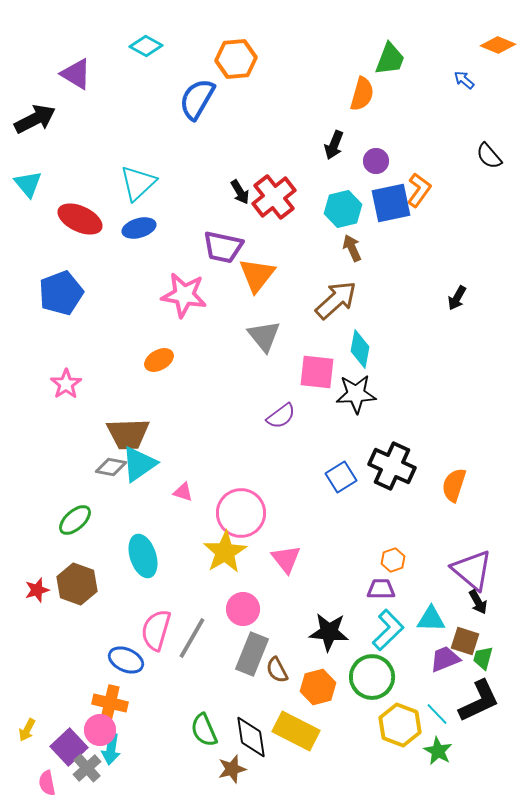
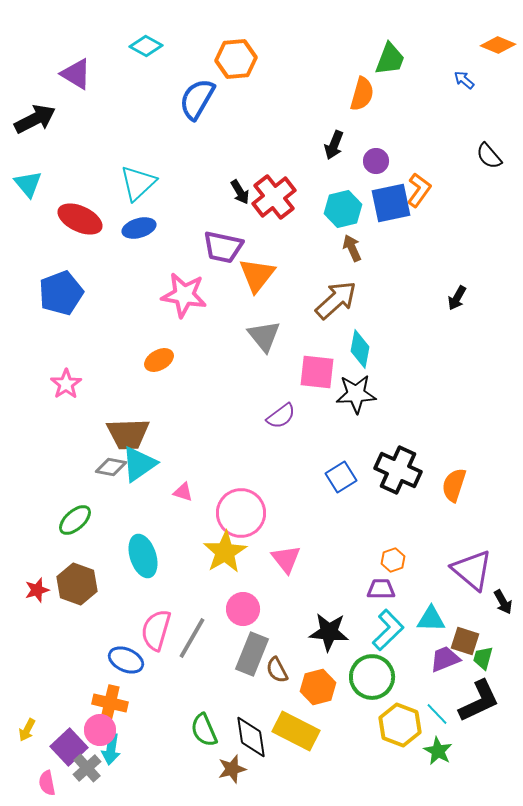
black cross at (392, 466): moved 6 px right, 4 px down
black arrow at (478, 602): moved 25 px right
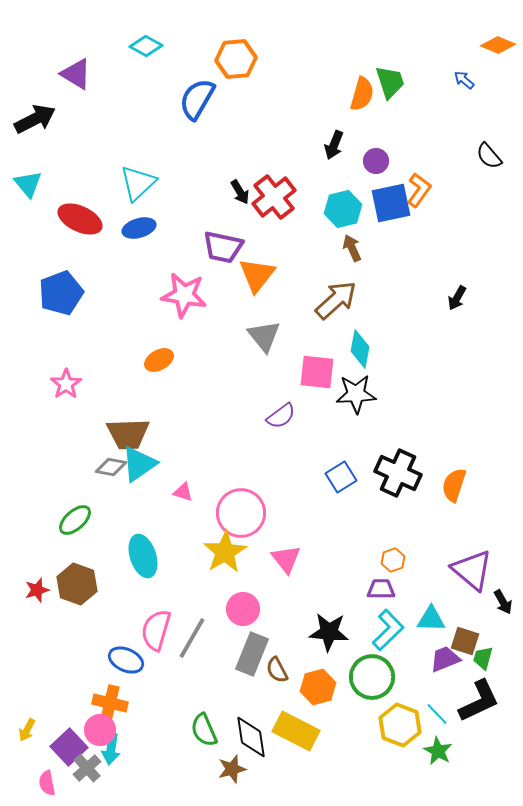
green trapezoid at (390, 59): moved 23 px down; rotated 39 degrees counterclockwise
black cross at (398, 470): moved 3 px down
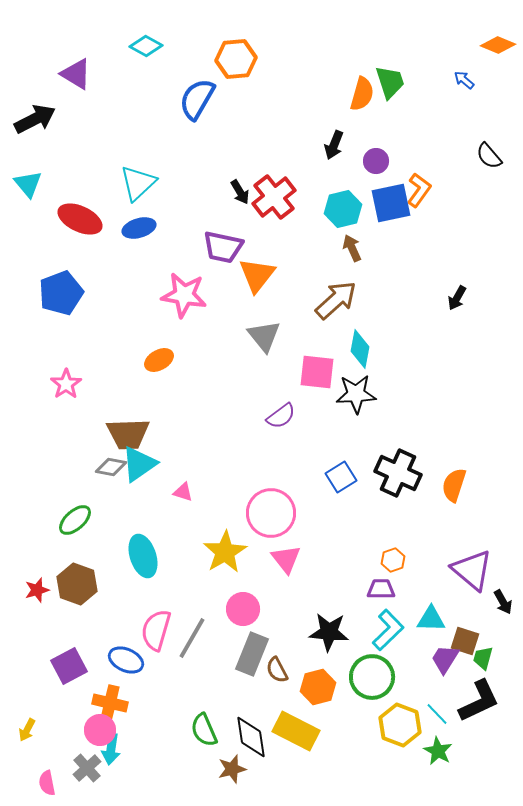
pink circle at (241, 513): moved 30 px right
purple trapezoid at (445, 659): rotated 36 degrees counterclockwise
purple square at (69, 747): moved 81 px up; rotated 15 degrees clockwise
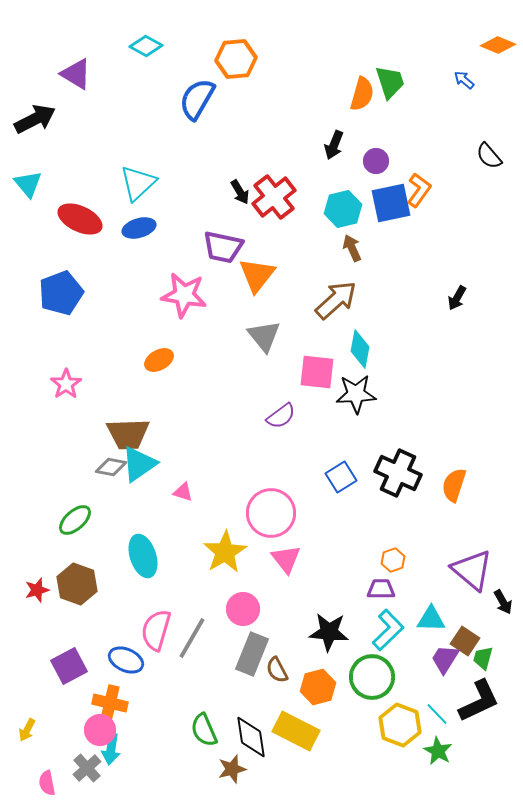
brown square at (465, 641): rotated 16 degrees clockwise
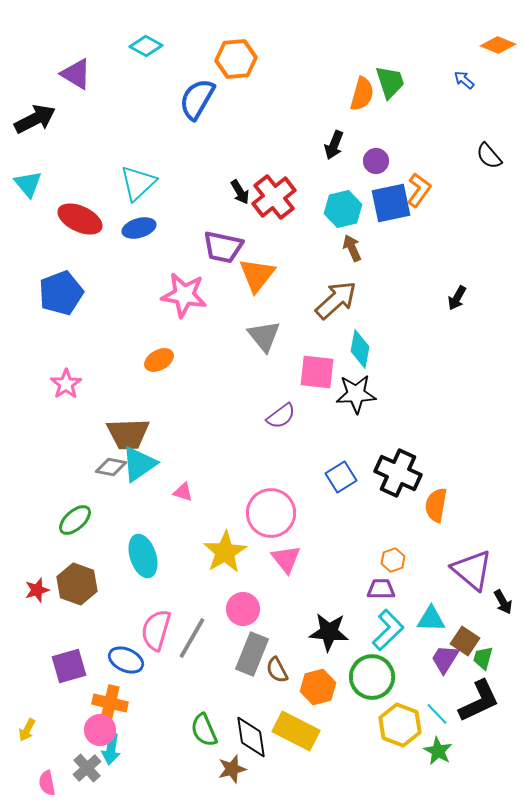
orange semicircle at (454, 485): moved 18 px left, 20 px down; rotated 8 degrees counterclockwise
purple square at (69, 666): rotated 12 degrees clockwise
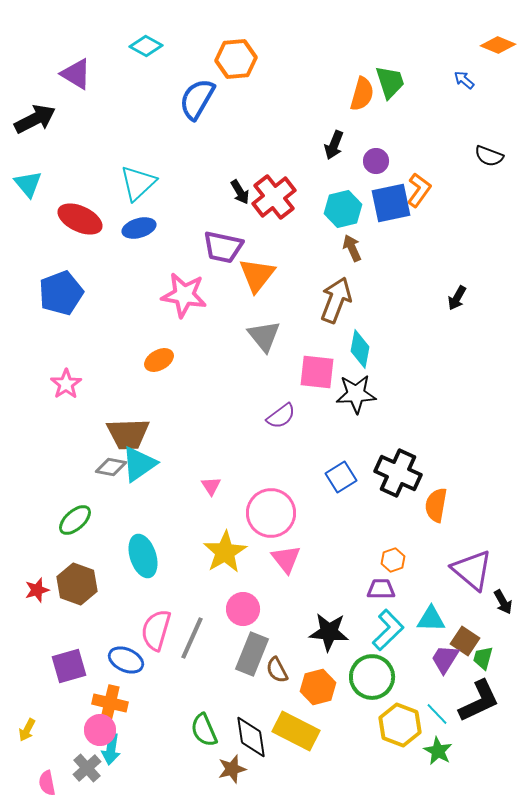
black semicircle at (489, 156): rotated 28 degrees counterclockwise
brown arrow at (336, 300): rotated 27 degrees counterclockwise
pink triangle at (183, 492): moved 28 px right, 6 px up; rotated 40 degrees clockwise
gray line at (192, 638): rotated 6 degrees counterclockwise
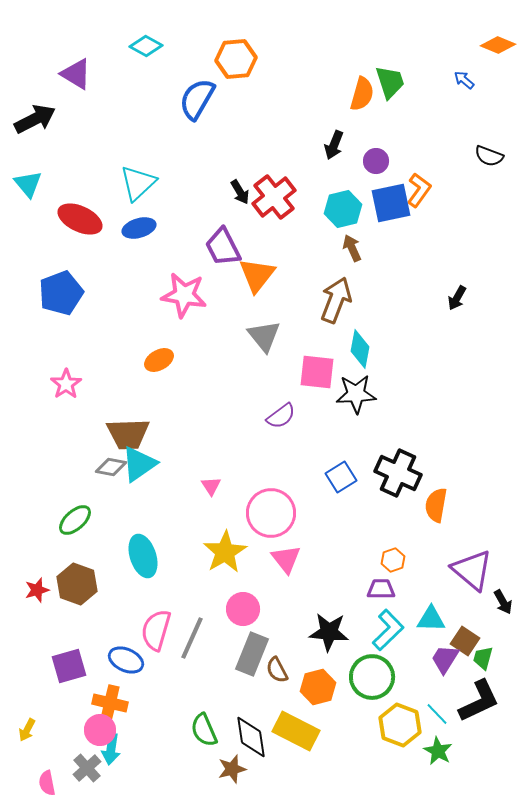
purple trapezoid at (223, 247): rotated 51 degrees clockwise
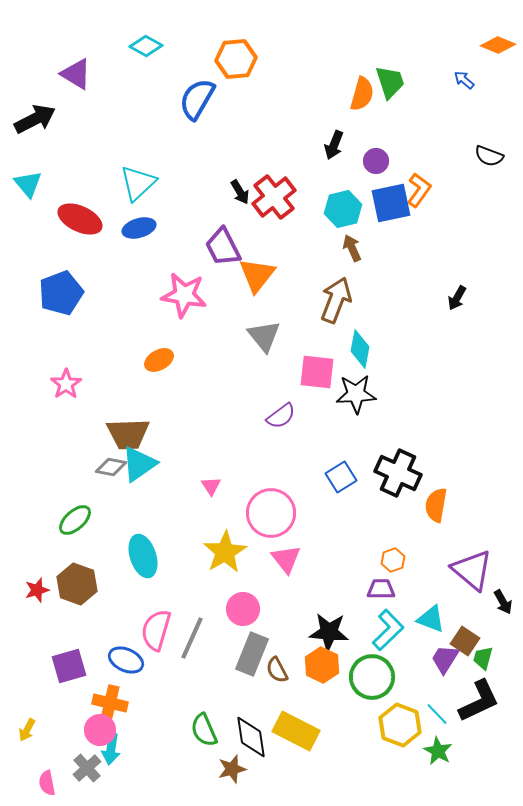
cyan triangle at (431, 619): rotated 20 degrees clockwise
orange hexagon at (318, 687): moved 4 px right, 22 px up; rotated 20 degrees counterclockwise
